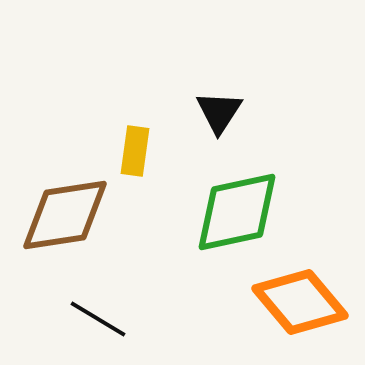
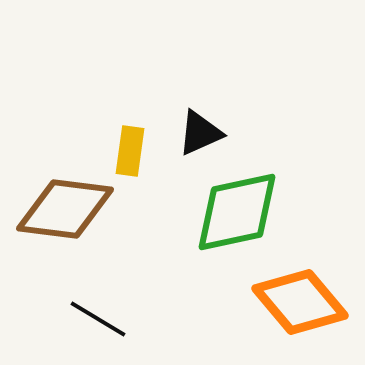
black triangle: moved 19 px left, 21 px down; rotated 33 degrees clockwise
yellow rectangle: moved 5 px left
brown diamond: moved 6 px up; rotated 16 degrees clockwise
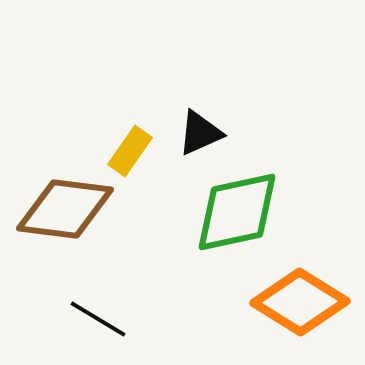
yellow rectangle: rotated 27 degrees clockwise
orange diamond: rotated 18 degrees counterclockwise
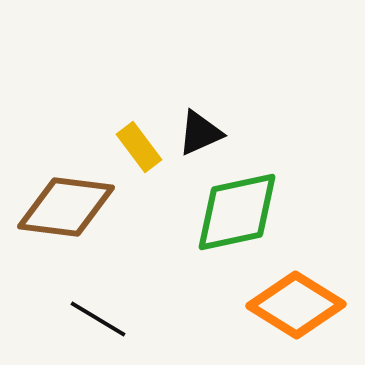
yellow rectangle: moved 9 px right, 4 px up; rotated 72 degrees counterclockwise
brown diamond: moved 1 px right, 2 px up
orange diamond: moved 4 px left, 3 px down
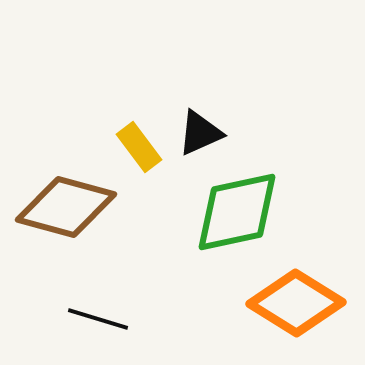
brown diamond: rotated 8 degrees clockwise
orange diamond: moved 2 px up
black line: rotated 14 degrees counterclockwise
